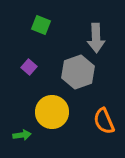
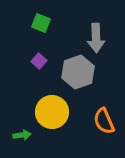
green square: moved 2 px up
purple square: moved 10 px right, 6 px up
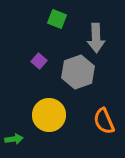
green square: moved 16 px right, 4 px up
yellow circle: moved 3 px left, 3 px down
green arrow: moved 8 px left, 4 px down
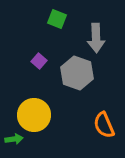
gray hexagon: moved 1 px left, 1 px down; rotated 20 degrees counterclockwise
yellow circle: moved 15 px left
orange semicircle: moved 4 px down
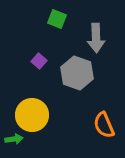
yellow circle: moved 2 px left
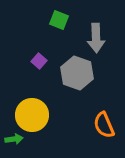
green square: moved 2 px right, 1 px down
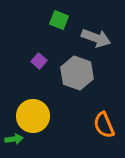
gray arrow: rotated 68 degrees counterclockwise
yellow circle: moved 1 px right, 1 px down
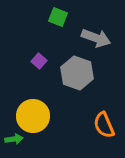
green square: moved 1 px left, 3 px up
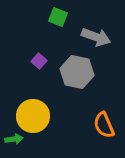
gray arrow: moved 1 px up
gray hexagon: moved 1 px up; rotated 8 degrees counterclockwise
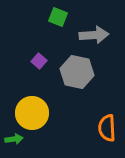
gray arrow: moved 2 px left, 2 px up; rotated 24 degrees counterclockwise
yellow circle: moved 1 px left, 3 px up
orange semicircle: moved 3 px right, 3 px down; rotated 20 degrees clockwise
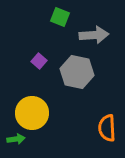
green square: moved 2 px right
green arrow: moved 2 px right
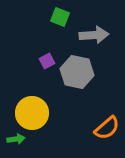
purple square: moved 8 px right; rotated 21 degrees clockwise
orange semicircle: rotated 128 degrees counterclockwise
